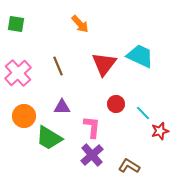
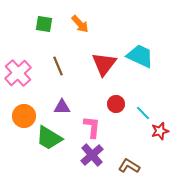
green square: moved 28 px right
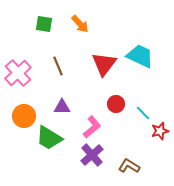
pink L-shape: rotated 45 degrees clockwise
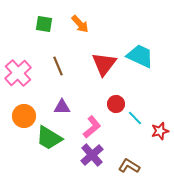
cyan line: moved 8 px left, 5 px down
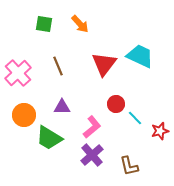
orange circle: moved 1 px up
brown L-shape: rotated 135 degrees counterclockwise
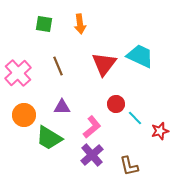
orange arrow: rotated 36 degrees clockwise
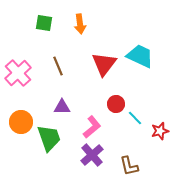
green square: moved 1 px up
orange circle: moved 3 px left, 7 px down
green trapezoid: rotated 140 degrees counterclockwise
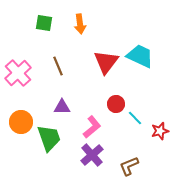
red triangle: moved 2 px right, 2 px up
brown L-shape: rotated 80 degrees clockwise
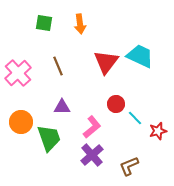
red star: moved 2 px left
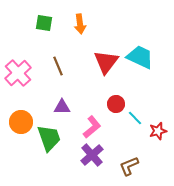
cyan trapezoid: moved 1 px down
